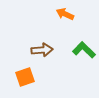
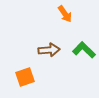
orange arrow: rotated 150 degrees counterclockwise
brown arrow: moved 7 px right
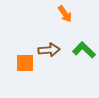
orange square: moved 14 px up; rotated 18 degrees clockwise
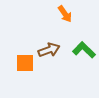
brown arrow: rotated 15 degrees counterclockwise
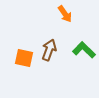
brown arrow: rotated 50 degrees counterclockwise
orange square: moved 1 px left, 5 px up; rotated 12 degrees clockwise
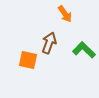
brown arrow: moved 7 px up
orange square: moved 4 px right, 2 px down
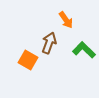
orange arrow: moved 1 px right, 6 px down
orange square: rotated 18 degrees clockwise
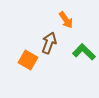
green L-shape: moved 2 px down
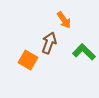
orange arrow: moved 2 px left
